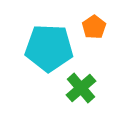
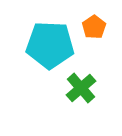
cyan pentagon: moved 1 px right, 3 px up
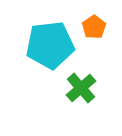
cyan pentagon: rotated 9 degrees counterclockwise
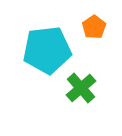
cyan pentagon: moved 3 px left, 5 px down
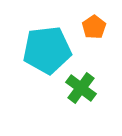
green cross: rotated 12 degrees counterclockwise
